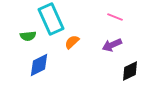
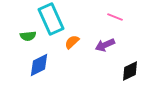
purple arrow: moved 7 px left
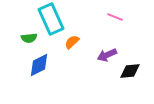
green semicircle: moved 1 px right, 2 px down
purple arrow: moved 2 px right, 10 px down
black diamond: rotated 20 degrees clockwise
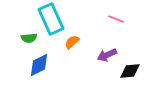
pink line: moved 1 px right, 2 px down
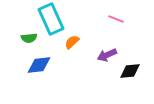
blue diamond: rotated 20 degrees clockwise
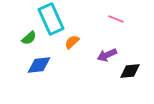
green semicircle: rotated 35 degrees counterclockwise
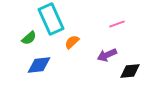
pink line: moved 1 px right, 5 px down; rotated 42 degrees counterclockwise
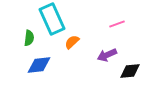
cyan rectangle: moved 1 px right
green semicircle: rotated 42 degrees counterclockwise
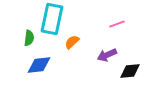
cyan rectangle: rotated 36 degrees clockwise
